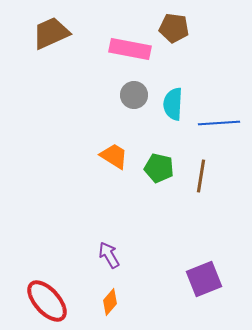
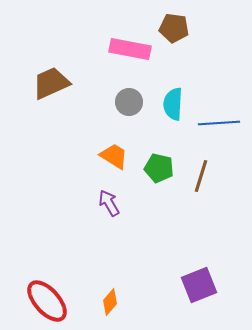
brown trapezoid: moved 50 px down
gray circle: moved 5 px left, 7 px down
brown line: rotated 8 degrees clockwise
purple arrow: moved 52 px up
purple square: moved 5 px left, 6 px down
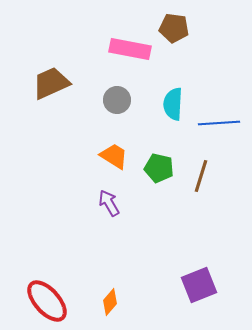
gray circle: moved 12 px left, 2 px up
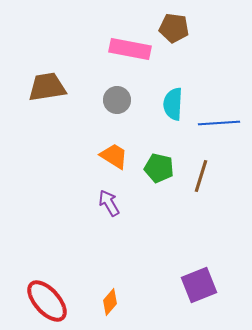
brown trapezoid: moved 4 px left, 4 px down; rotated 15 degrees clockwise
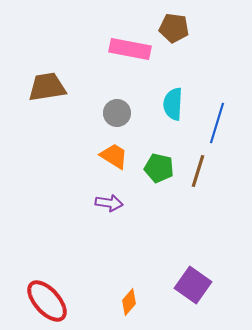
gray circle: moved 13 px down
blue line: moved 2 px left; rotated 69 degrees counterclockwise
brown line: moved 3 px left, 5 px up
purple arrow: rotated 128 degrees clockwise
purple square: moved 6 px left; rotated 33 degrees counterclockwise
orange diamond: moved 19 px right
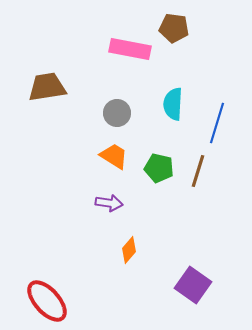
orange diamond: moved 52 px up
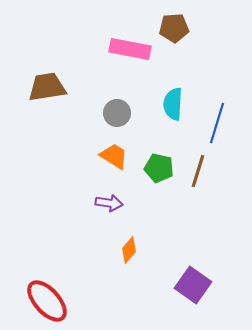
brown pentagon: rotated 12 degrees counterclockwise
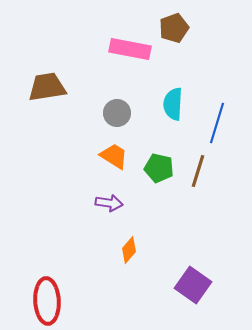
brown pentagon: rotated 16 degrees counterclockwise
red ellipse: rotated 39 degrees clockwise
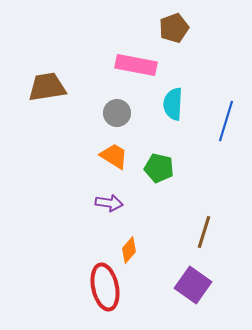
pink rectangle: moved 6 px right, 16 px down
blue line: moved 9 px right, 2 px up
brown line: moved 6 px right, 61 px down
red ellipse: moved 58 px right, 14 px up; rotated 9 degrees counterclockwise
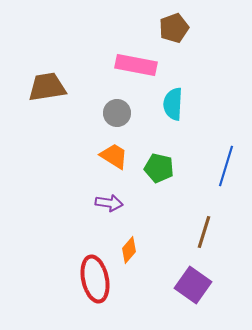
blue line: moved 45 px down
red ellipse: moved 10 px left, 8 px up
